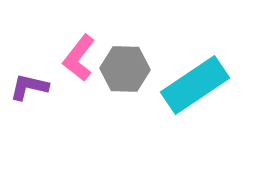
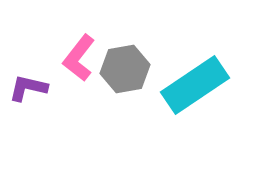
gray hexagon: rotated 12 degrees counterclockwise
purple L-shape: moved 1 px left, 1 px down
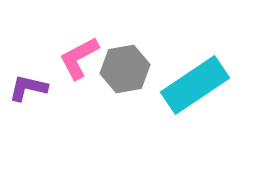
pink L-shape: rotated 24 degrees clockwise
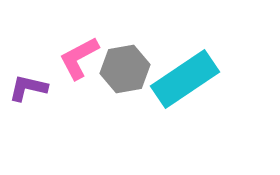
cyan rectangle: moved 10 px left, 6 px up
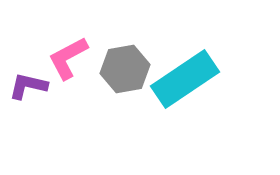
pink L-shape: moved 11 px left
purple L-shape: moved 2 px up
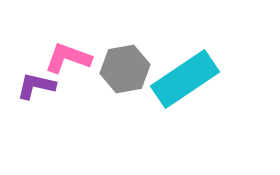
pink L-shape: rotated 48 degrees clockwise
purple L-shape: moved 8 px right
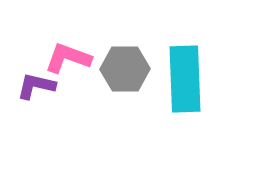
gray hexagon: rotated 9 degrees clockwise
cyan rectangle: rotated 58 degrees counterclockwise
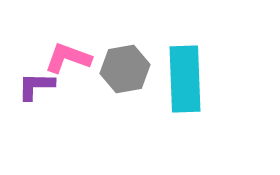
gray hexagon: rotated 9 degrees counterclockwise
purple L-shape: rotated 12 degrees counterclockwise
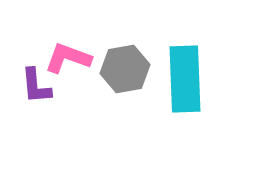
purple L-shape: rotated 96 degrees counterclockwise
